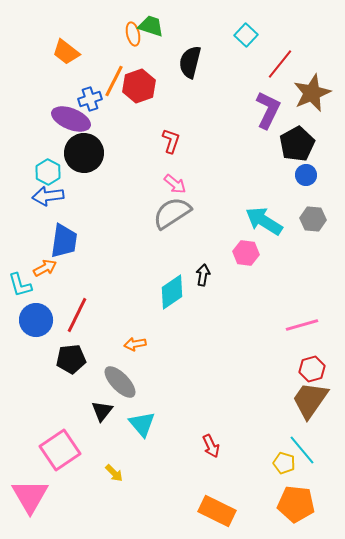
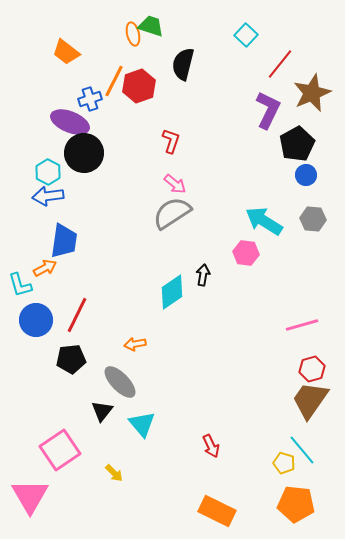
black semicircle at (190, 62): moved 7 px left, 2 px down
purple ellipse at (71, 119): moved 1 px left, 3 px down
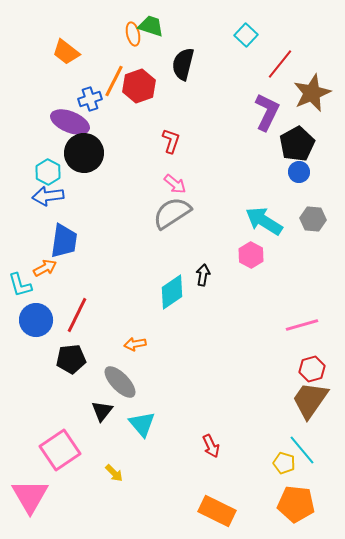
purple L-shape at (268, 110): moved 1 px left, 2 px down
blue circle at (306, 175): moved 7 px left, 3 px up
pink hexagon at (246, 253): moved 5 px right, 2 px down; rotated 20 degrees clockwise
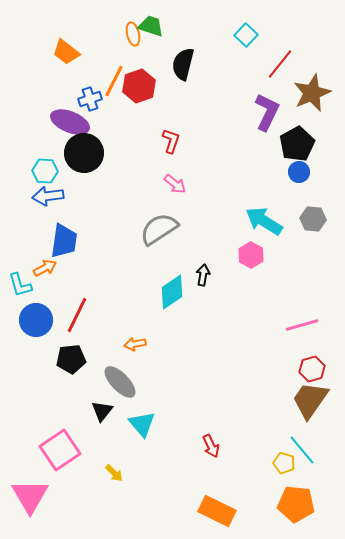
cyan hexagon at (48, 172): moved 3 px left, 1 px up; rotated 25 degrees counterclockwise
gray semicircle at (172, 213): moved 13 px left, 16 px down
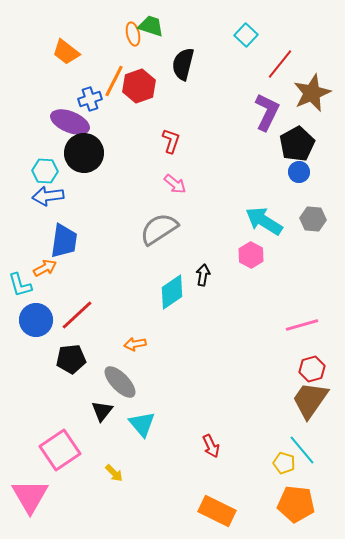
red line at (77, 315): rotated 21 degrees clockwise
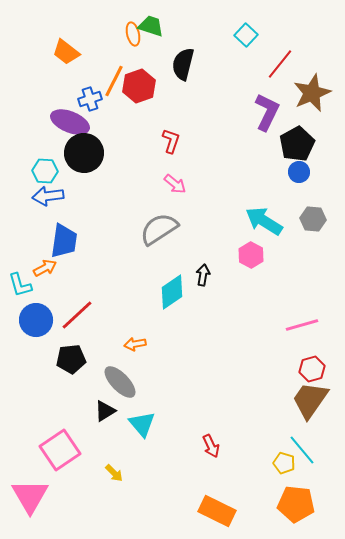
black triangle at (102, 411): moved 3 px right; rotated 20 degrees clockwise
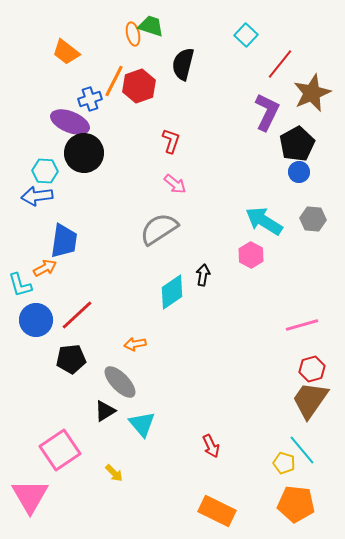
blue arrow at (48, 196): moved 11 px left
